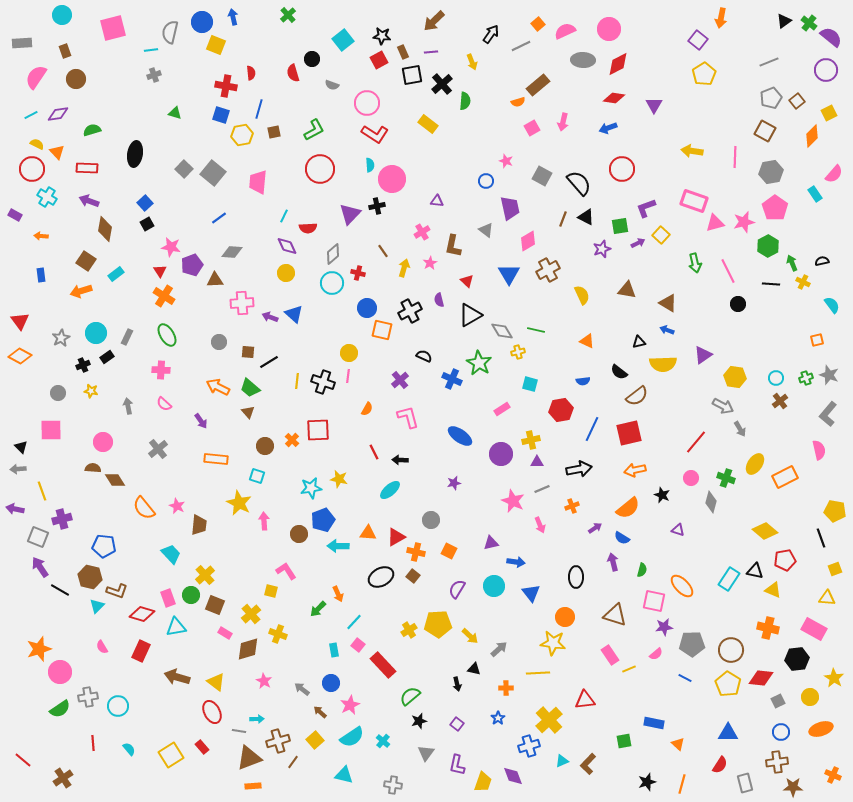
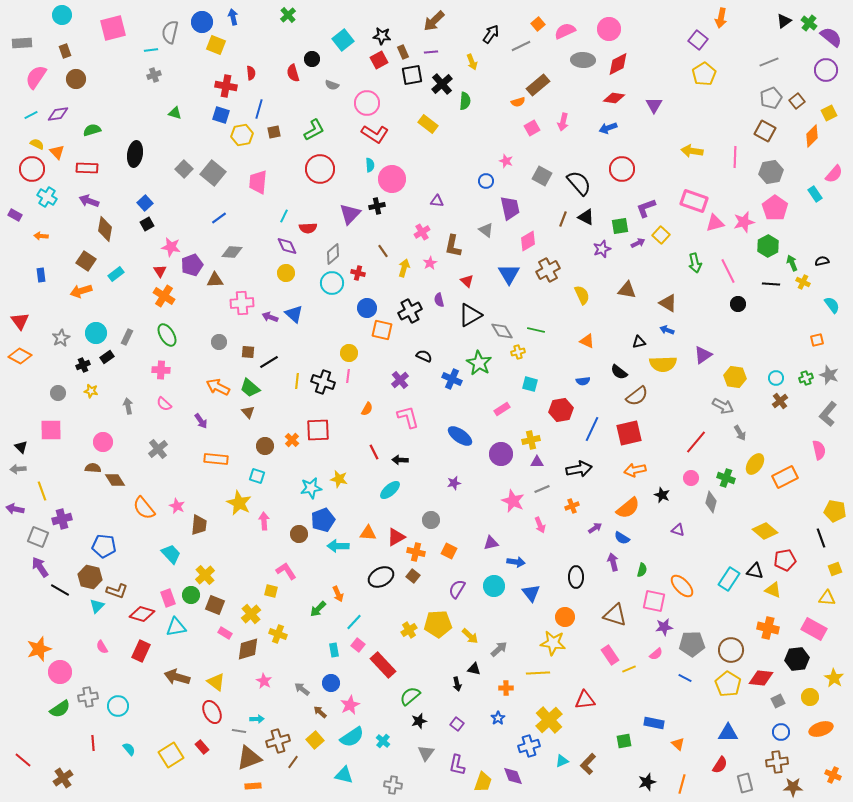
gray arrow at (740, 429): moved 4 px down
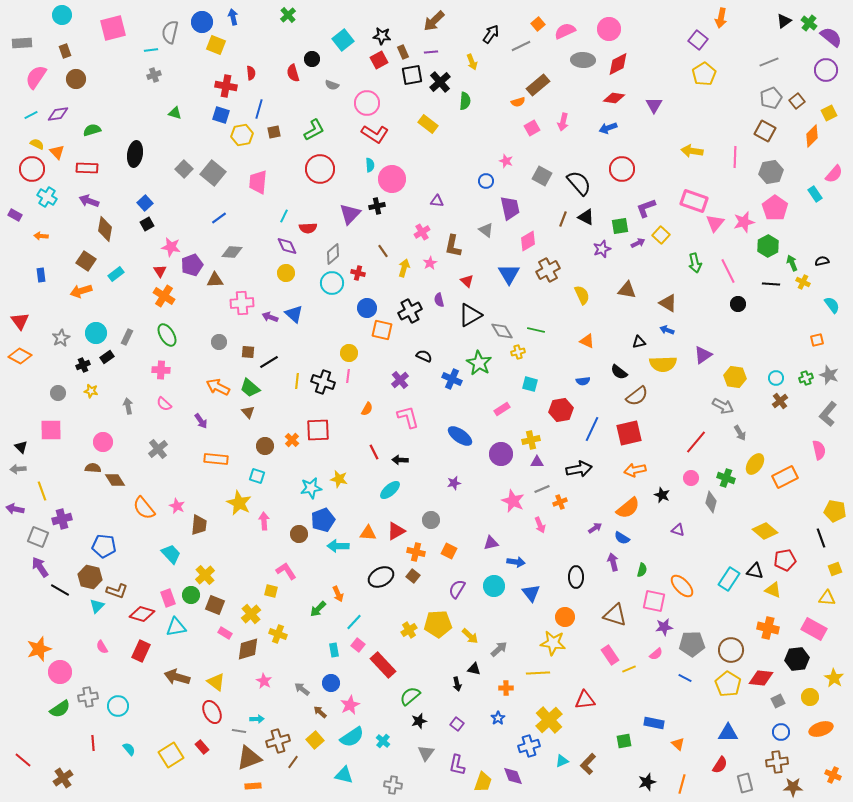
black cross at (442, 84): moved 2 px left, 2 px up
pink triangle at (715, 223): rotated 36 degrees counterclockwise
orange cross at (572, 506): moved 12 px left, 4 px up
red triangle at (396, 537): moved 6 px up
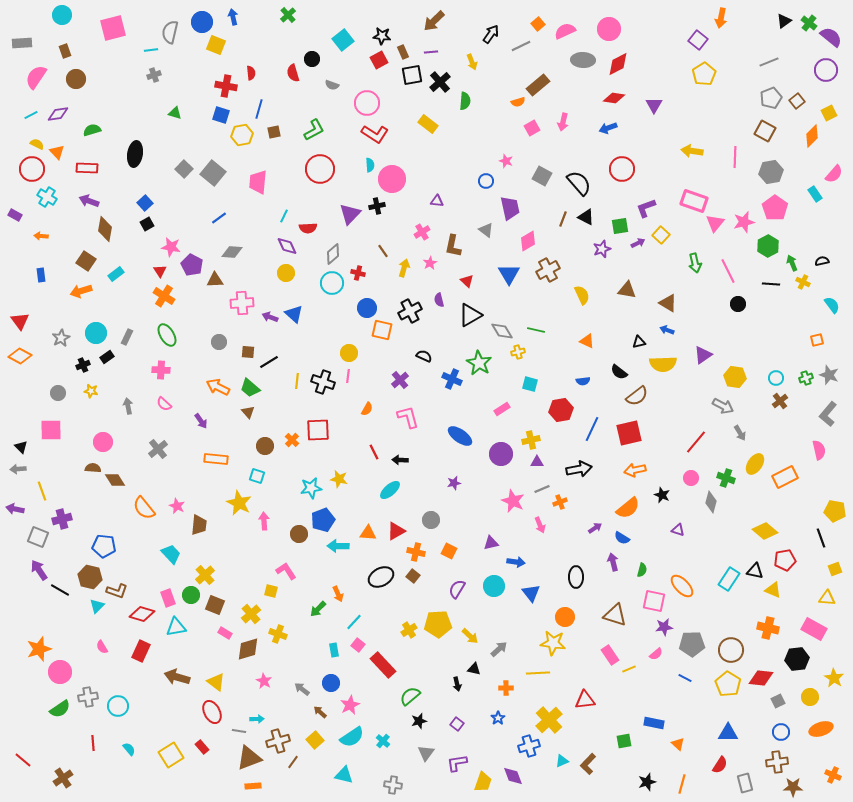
purple pentagon at (192, 265): rotated 25 degrees counterclockwise
purple arrow at (40, 567): moved 1 px left, 3 px down
purple L-shape at (457, 765): moved 2 px up; rotated 70 degrees clockwise
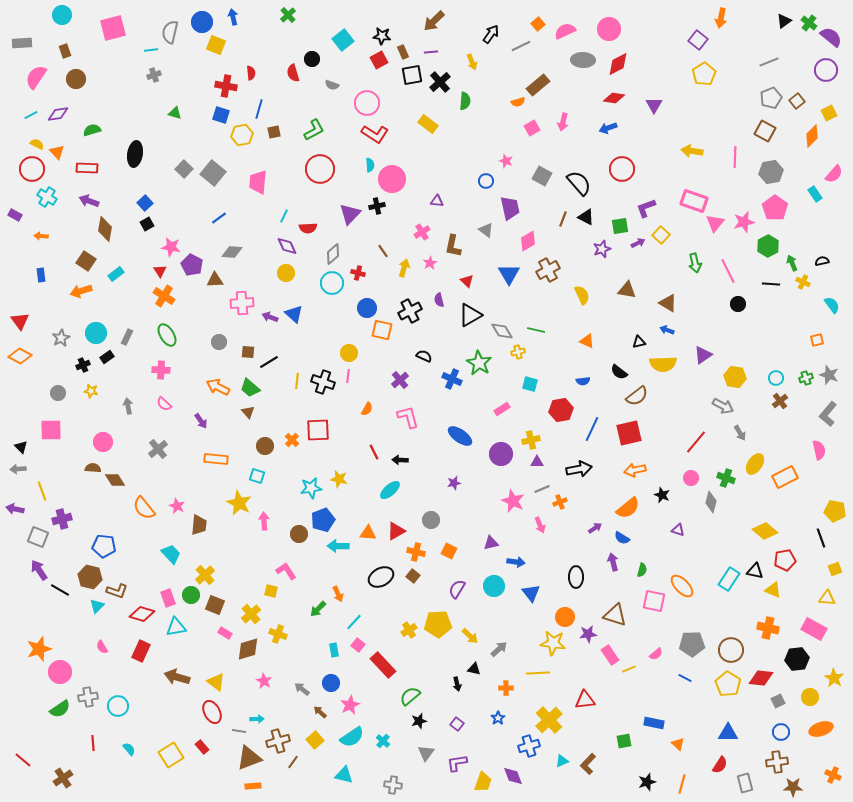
purple star at (664, 627): moved 76 px left, 7 px down
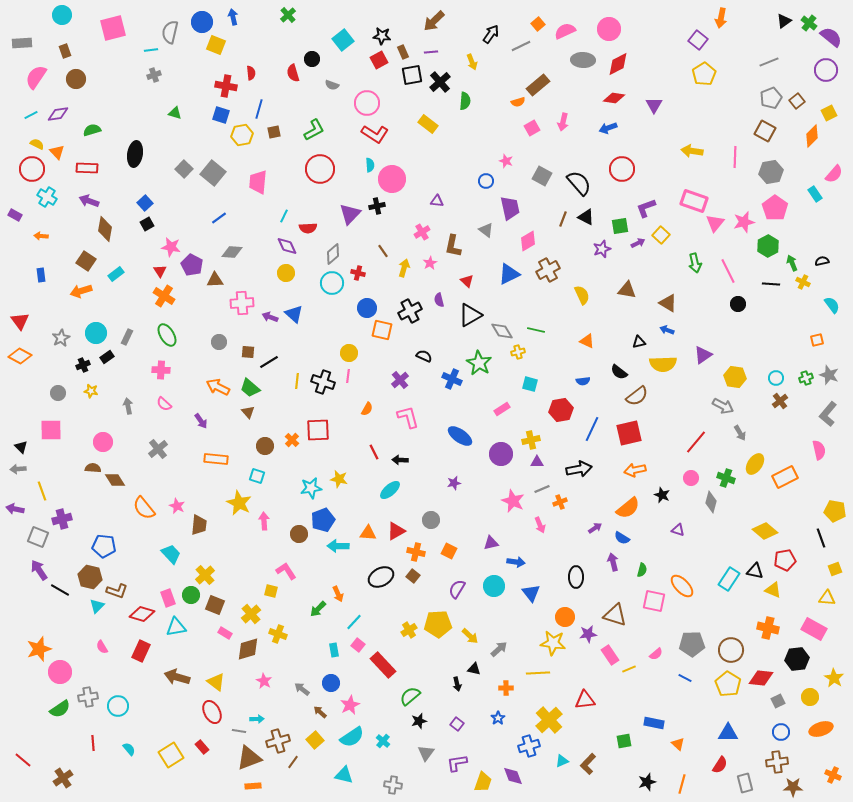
blue triangle at (509, 274): rotated 35 degrees clockwise
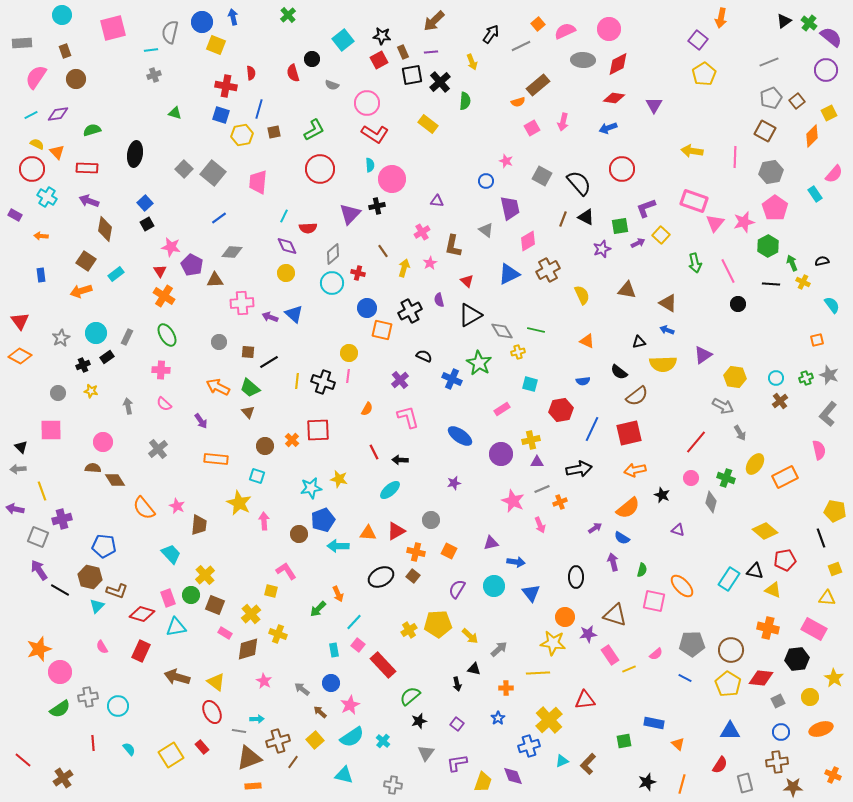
blue triangle at (728, 733): moved 2 px right, 2 px up
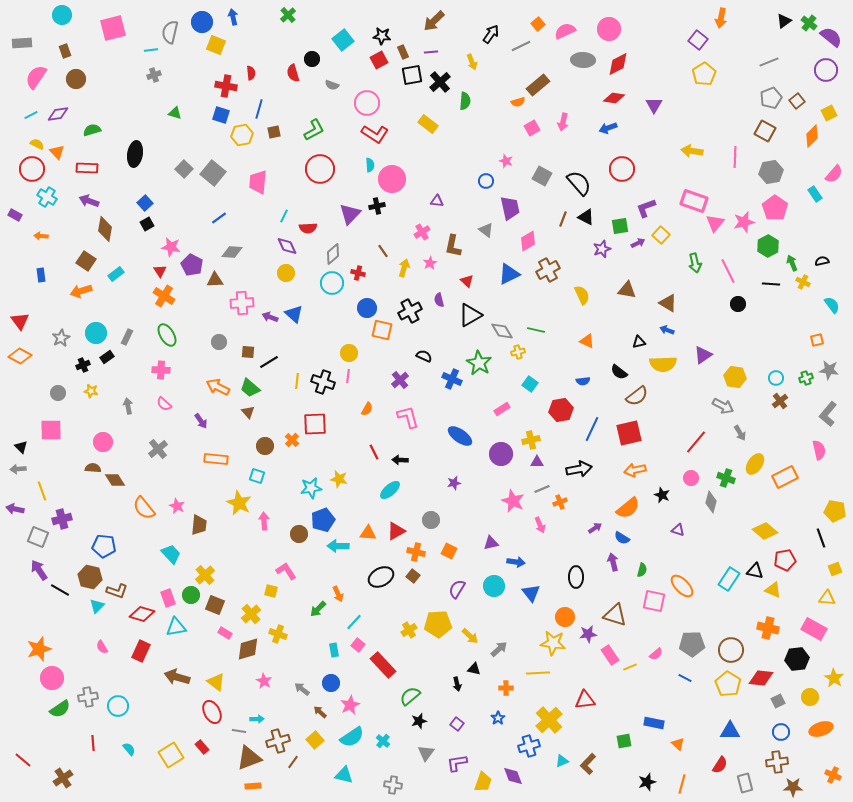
gray star at (829, 375): moved 5 px up; rotated 12 degrees counterclockwise
cyan square at (530, 384): rotated 21 degrees clockwise
red square at (318, 430): moved 3 px left, 6 px up
yellow line at (629, 669): moved 1 px right, 2 px up
pink circle at (60, 672): moved 8 px left, 6 px down
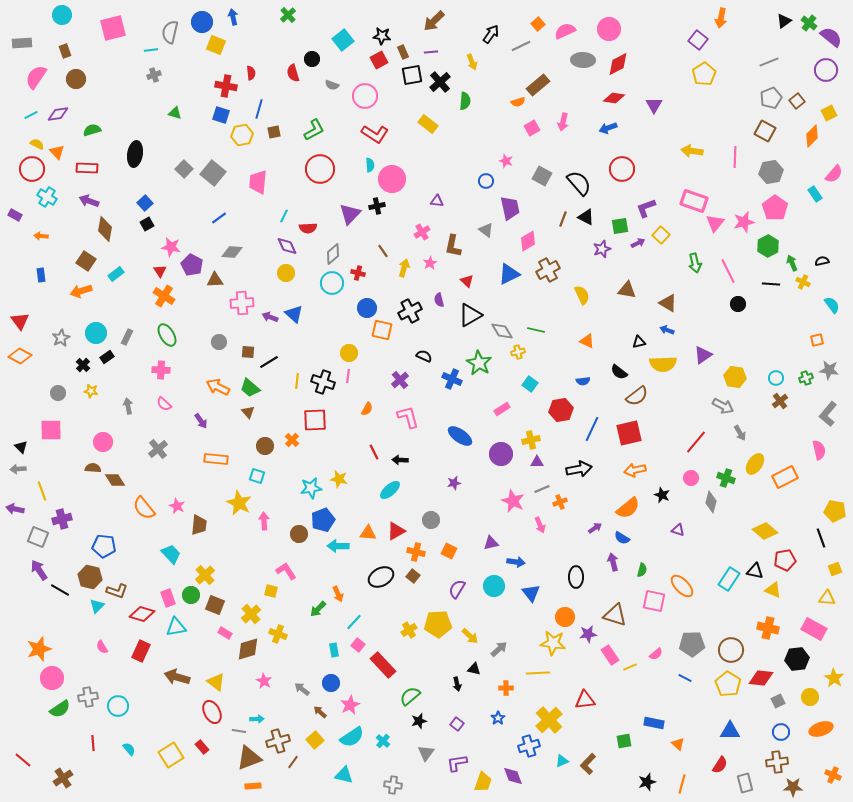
pink circle at (367, 103): moved 2 px left, 7 px up
black cross at (83, 365): rotated 24 degrees counterclockwise
red square at (315, 424): moved 4 px up
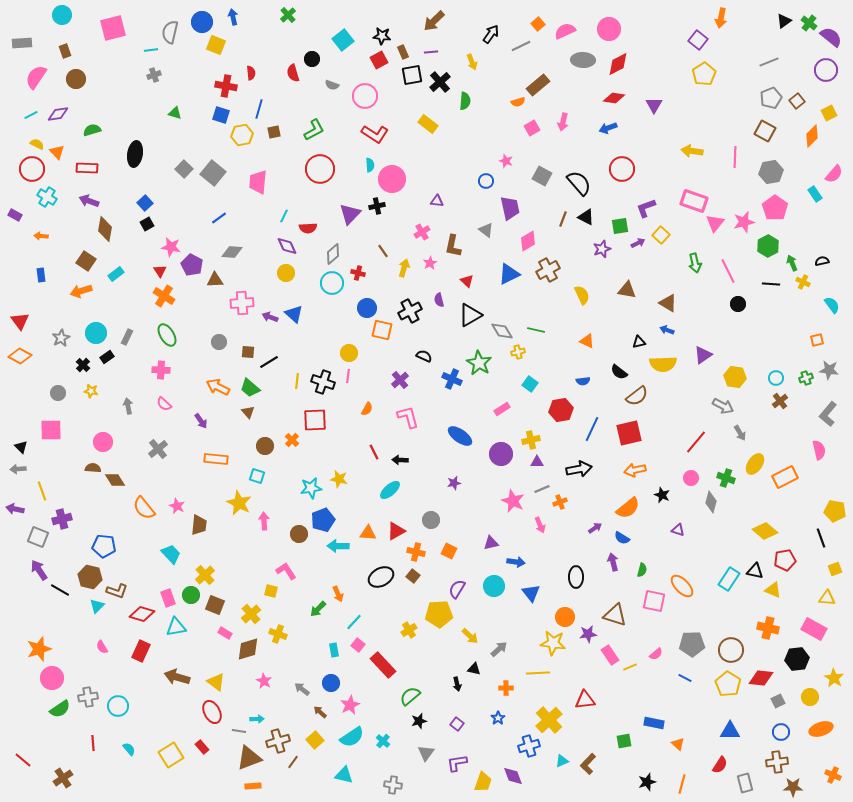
yellow pentagon at (438, 624): moved 1 px right, 10 px up
